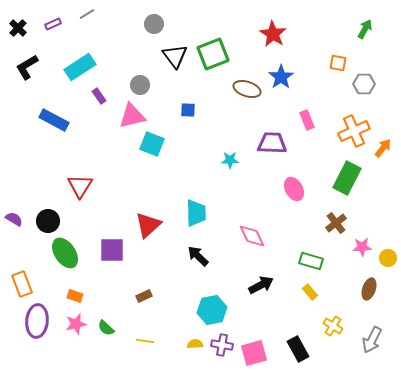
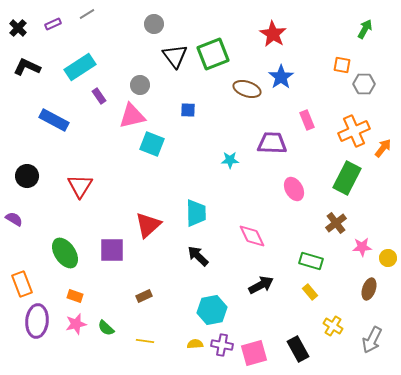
orange square at (338, 63): moved 4 px right, 2 px down
black L-shape at (27, 67): rotated 56 degrees clockwise
black circle at (48, 221): moved 21 px left, 45 px up
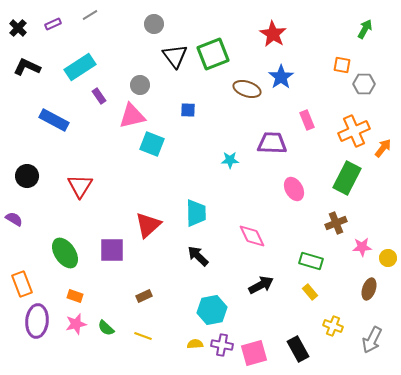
gray line at (87, 14): moved 3 px right, 1 px down
brown cross at (336, 223): rotated 15 degrees clockwise
yellow cross at (333, 326): rotated 12 degrees counterclockwise
yellow line at (145, 341): moved 2 px left, 5 px up; rotated 12 degrees clockwise
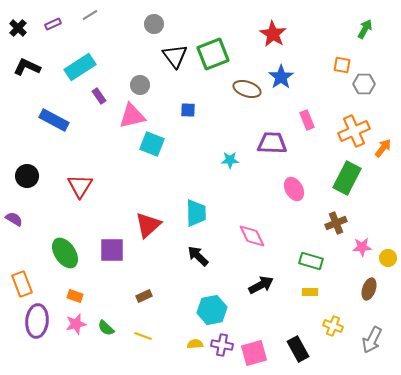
yellow rectangle at (310, 292): rotated 49 degrees counterclockwise
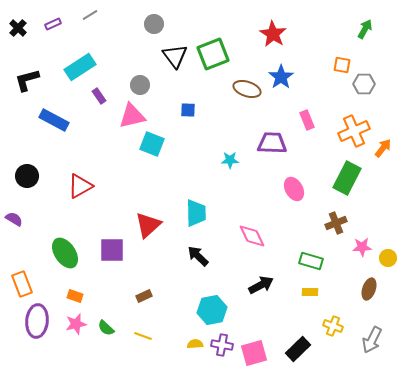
black L-shape at (27, 67): moved 13 px down; rotated 40 degrees counterclockwise
red triangle at (80, 186): rotated 28 degrees clockwise
black rectangle at (298, 349): rotated 75 degrees clockwise
